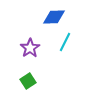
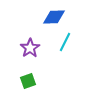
green square: rotated 14 degrees clockwise
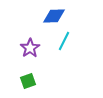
blue diamond: moved 1 px up
cyan line: moved 1 px left, 1 px up
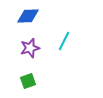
blue diamond: moved 26 px left
purple star: rotated 18 degrees clockwise
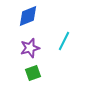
blue diamond: rotated 20 degrees counterclockwise
green square: moved 5 px right, 8 px up
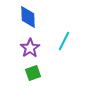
blue diamond: moved 1 px down; rotated 70 degrees counterclockwise
purple star: rotated 18 degrees counterclockwise
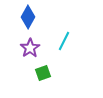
blue diamond: rotated 30 degrees clockwise
green square: moved 10 px right
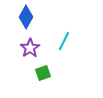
blue diamond: moved 2 px left
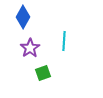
blue diamond: moved 3 px left
cyan line: rotated 24 degrees counterclockwise
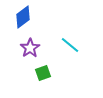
blue diamond: rotated 25 degrees clockwise
cyan line: moved 6 px right, 4 px down; rotated 54 degrees counterclockwise
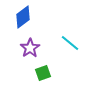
cyan line: moved 2 px up
